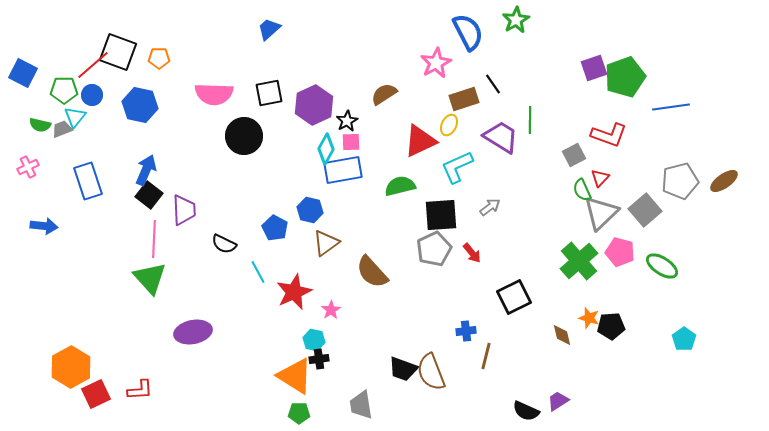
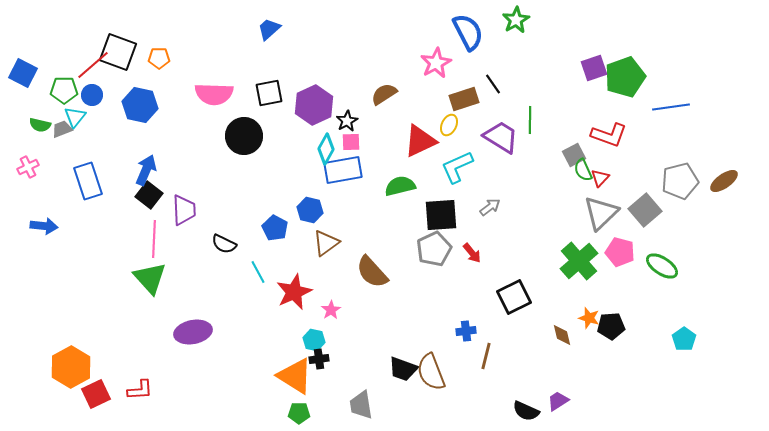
green semicircle at (582, 190): moved 1 px right, 20 px up
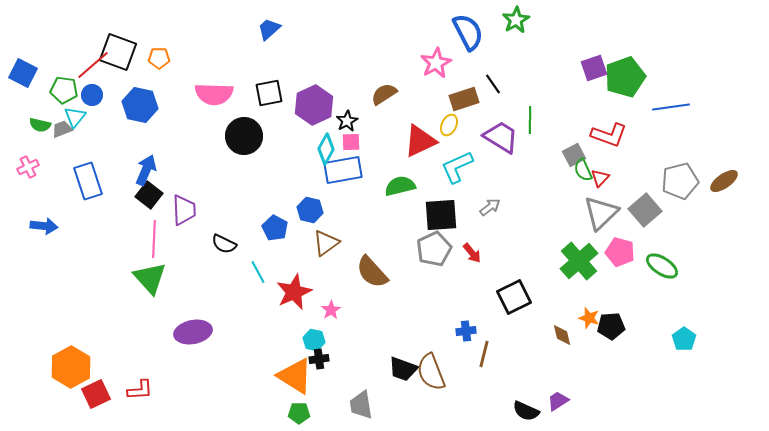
green pentagon at (64, 90): rotated 8 degrees clockwise
brown line at (486, 356): moved 2 px left, 2 px up
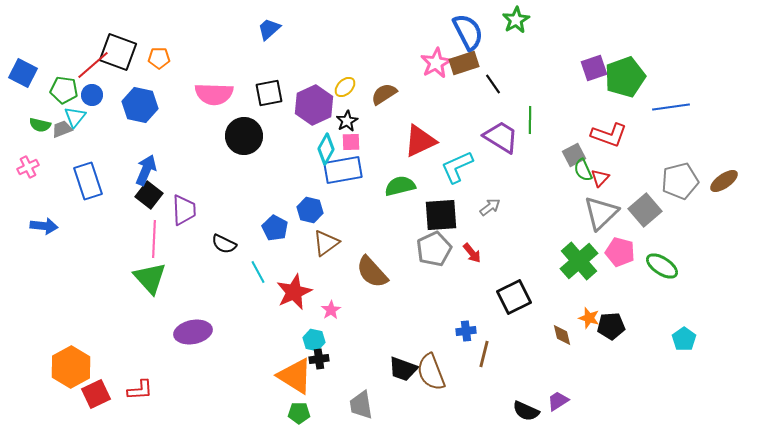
brown rectangle at (464, 99): moved 36 px up
yellow ellipse at (449, 125): moved 104 px left, 38 px up; rotated 20 degrees clockwise
